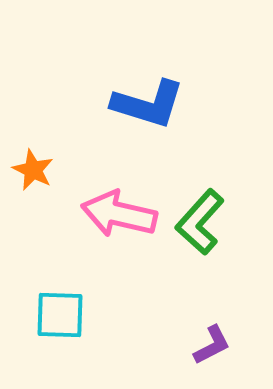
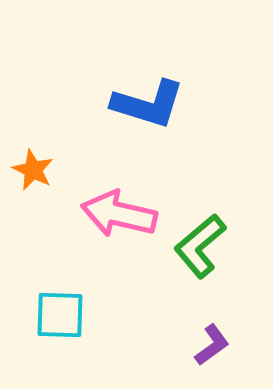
green L-shape: moved 24 px down; rotated 8 degrees clockwise
purple L-shape: rotated 9 degrees counterclockwise
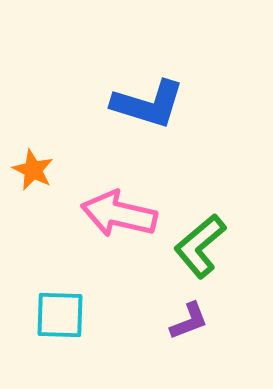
purple L-shape: moved 23 px left, 24 px up; rotated 15 degrees clockwise
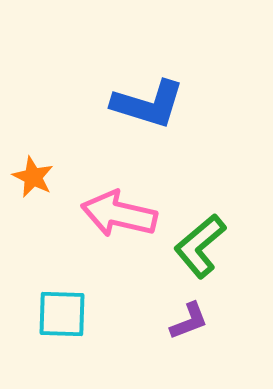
orange star: moved 7 px down
cyan square: moved 2 px right, 1 px up
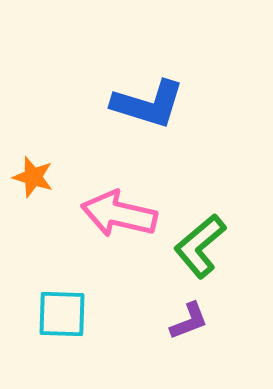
orange star: rotated 9 degrees counterclockwise
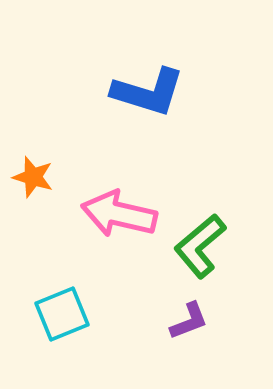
blue L-shape: moved 12 px up
cyan square: rotated 24 degrees counterclockwise
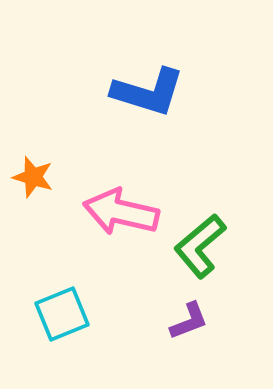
pink arrow: moved 2 px right, 2 px up
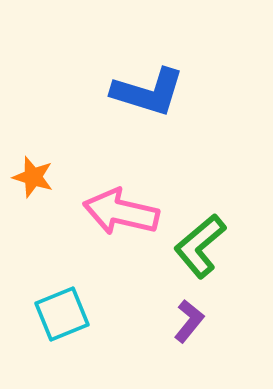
purple L-shape: rotated 30 degrees counterclockwise
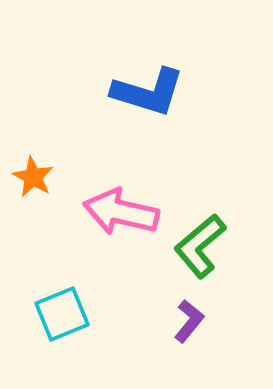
orange star: rotated 12 degrees clockwise
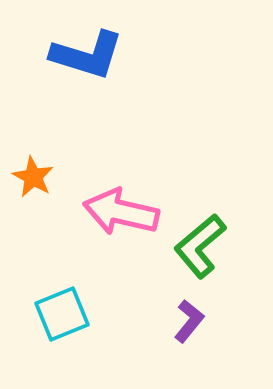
blue L-shape: moved 61 px left, 37 px up
